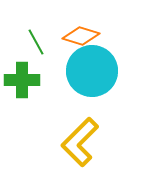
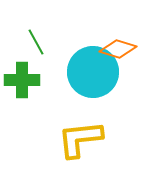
orange diamond: moved 37 px right, 13 px down
cyan circle: moved 1 px right, 1 px down
yellow L-shape: moved 3 px up; rotated 39 degrees clockwise
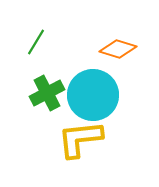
green line: rotated 60 degrees clockwise
cyan circle: moved 23 px down
green cross: moved 25 px right, 13 px down; rotated 28 degrees counterclockwise
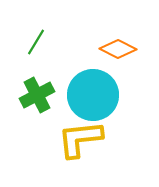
orange diamond: rotated 9 degrees clockwise
green cross: moved 10 px left, 2 px down
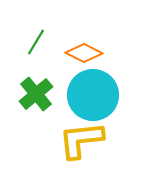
orange diamond: moved 34 px left, 4 px down
green cross: moved 1 px left, 1 px up; rotated 12 degrees counterclockwise
yellow L-shape: moved 1 px right, 1 px down
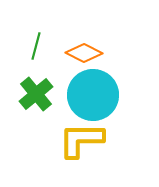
green line: moved 4 px down; rotated 16 degrees counterclockwise
yellow L-shape: rotated 6 degrees clockwise
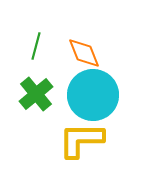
orange diamond: rotated 42 degrees clockwise
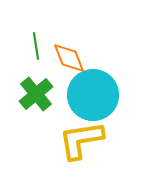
green line: rotated 24 degrees counterclockwise
orange diamond: moved 15 px left, 5 px down
yellow L-shape: rotated 9 degrees counterclockwise
